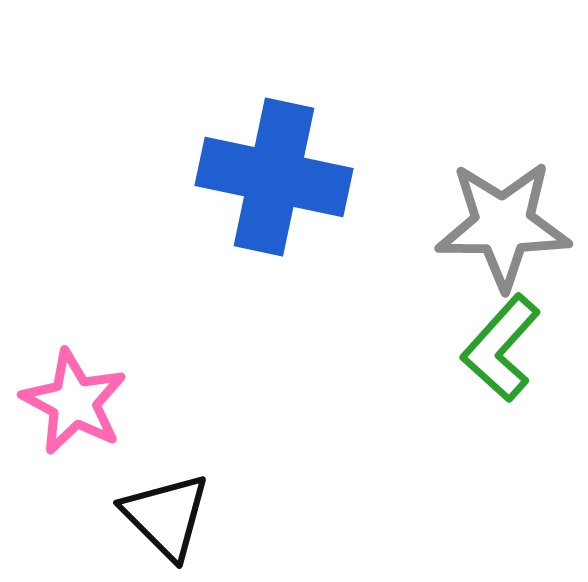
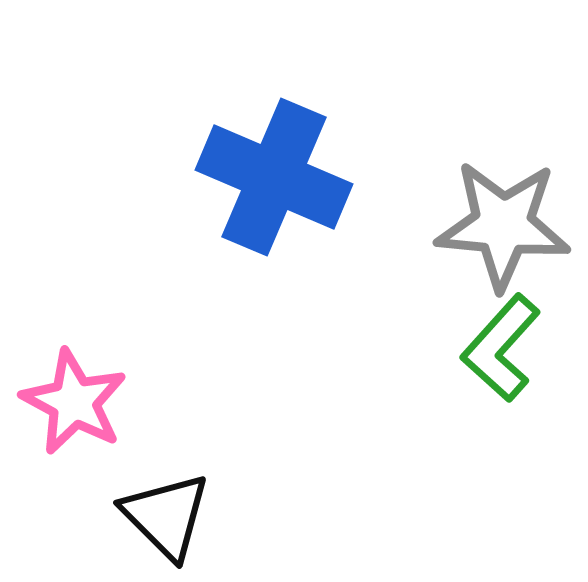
blue cross: rotated 11 degrees clockwise
gray star: rotated 5 degrees clockwise
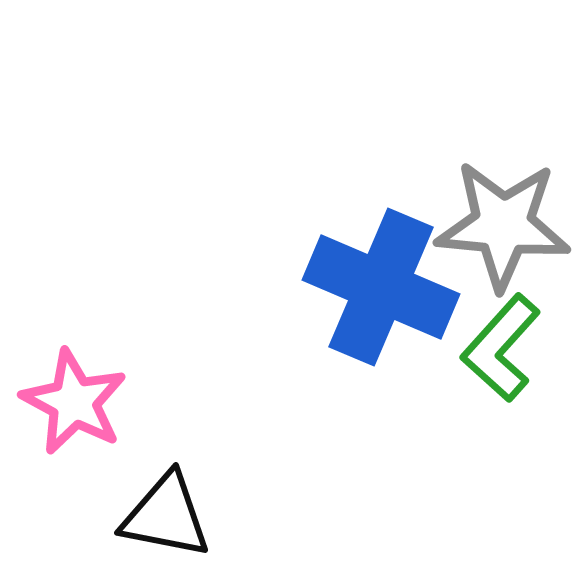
blue cross: moved 107 px right, 110 px down
black triangle: rotated 34 degrees counterclockwise
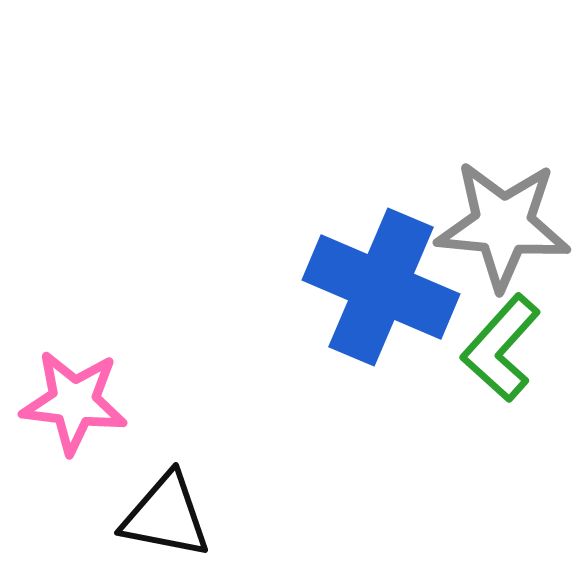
pink star: rotated 21 degrees counterclockwise
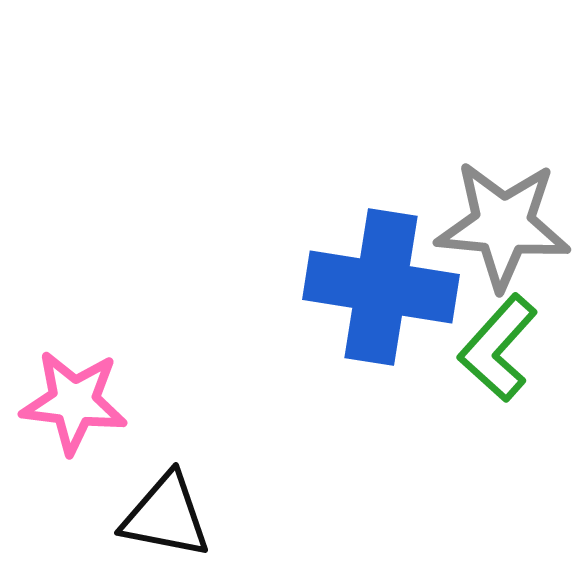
blue cross: rotated 14 degrees counterclockwise
green L-shape: moved 3 px left
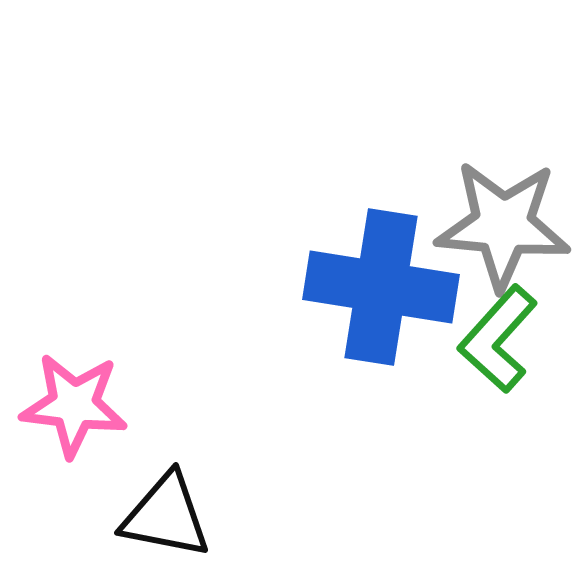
green L-shape: moved 9 px up
pink star: moved 3 px down
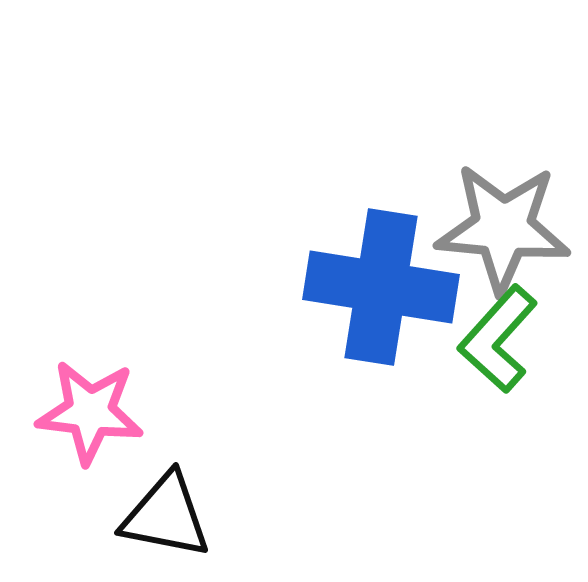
gray star: moved 3 px down
pink star: moved 16 px right, 7 px down
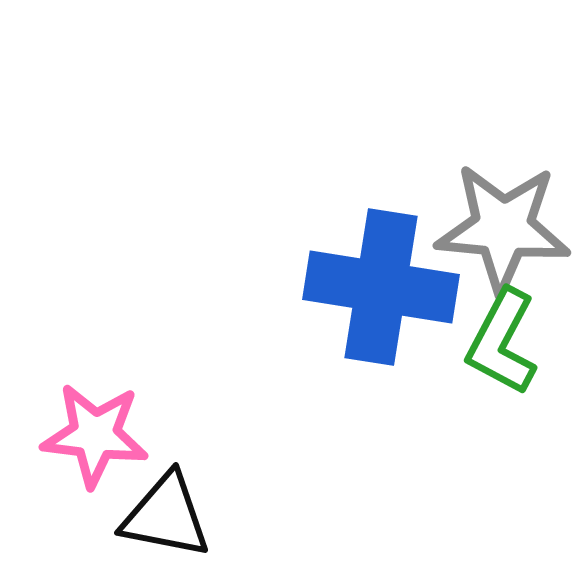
green L-shape: moved 4 px right, 3 px down; rotated 14 degrees counterclockwise
pink star: moved 5 px right, 23 px down
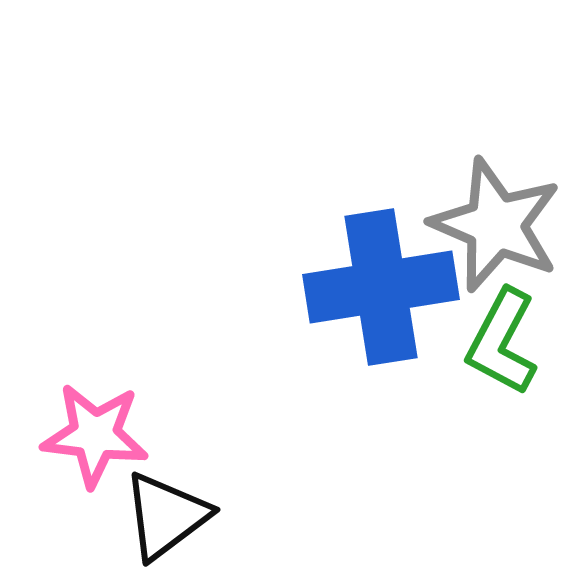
gray star: moved 7 px left, 3 px up; rotated 18 degrees clockwise
blue cross: rotated 18 degrees counterclockwise
black triangle: rotated 48 degrees counterclockwise
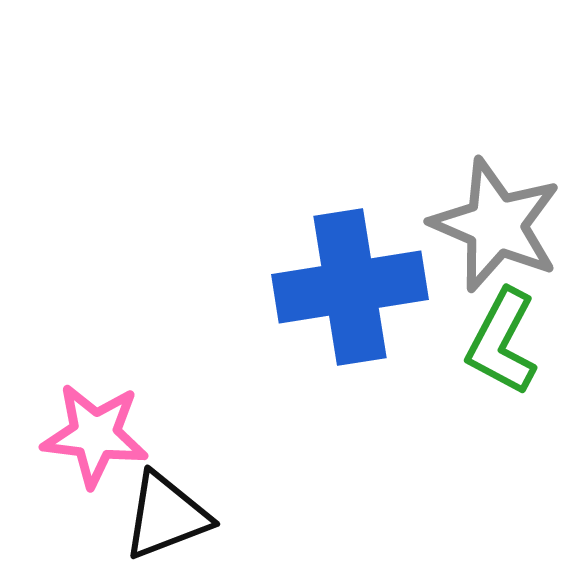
blue cross: moved 31 px left
black triangle: rotated 16 degrees clockwise
